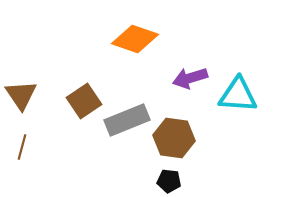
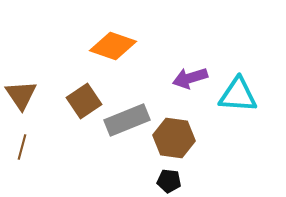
orange diamond: moved 22 px left, 7 px down
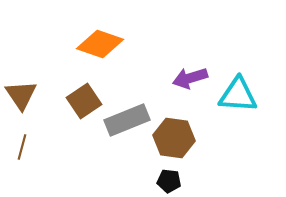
orange diamond: moved 13 px left, 2 px up
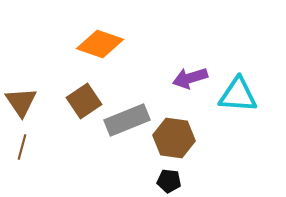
brown triangle: moved 7 px down
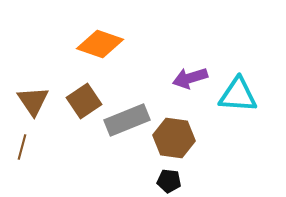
brown triangle: moved 12 px right, 1 px up
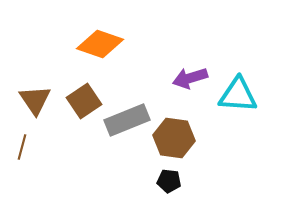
brown triangle: moved 2 px right, 1 px up
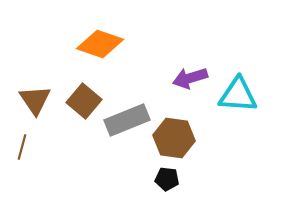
brown square: rotated 16 degrees counterclockwise
black pentagon: moved 2 px left, 2 px up
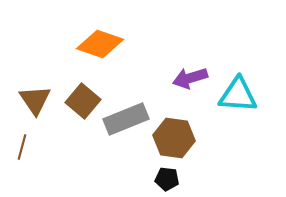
brown square: moved 1 px left
gray rectangle: moved 1 px left, 1 px up
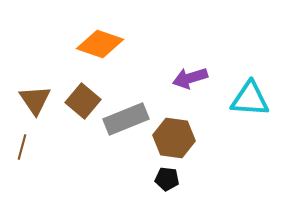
cyan triangle: moved 12 px right, 4 px down
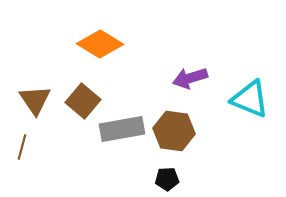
orange diamond: rotated 12 degrees clockwise
cyan triangle: rotated 18 degrees clockwise
gray rectangle: moved 4 px left, 10 px down; rotated 12 degrees clockwise
brown hexagon: moved 7 px up
black pentagon: rotated 10 degrees counterclockwise
